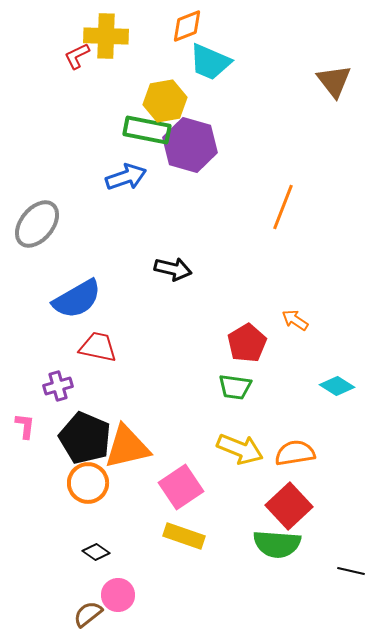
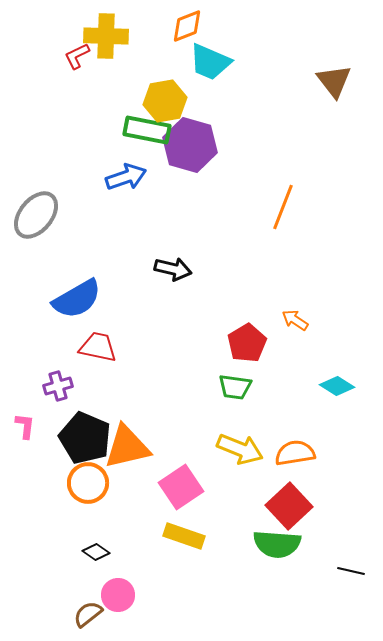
gray ellipse: moved 1 px left, 9 px up
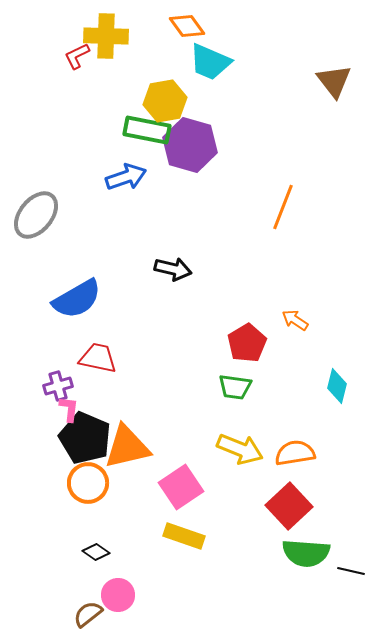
orange diamond: rotated 75 degrees clockwise
red trapezoid: moved 11 px down
cyan diamond: rotated 72 degrees clockwise
pink L-shape: moved 44 px right, 17 px up
green semicircle: moved 29 px right, 9 px down
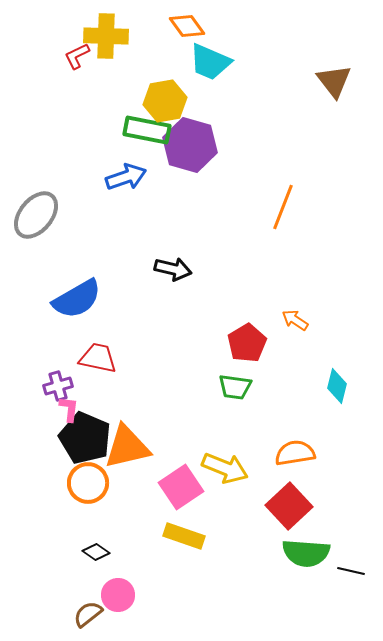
yellow arrow: moved 15 px left, 19 px down
